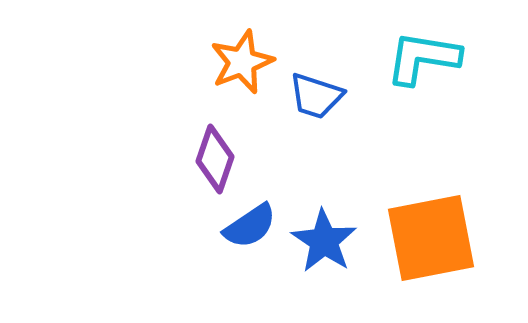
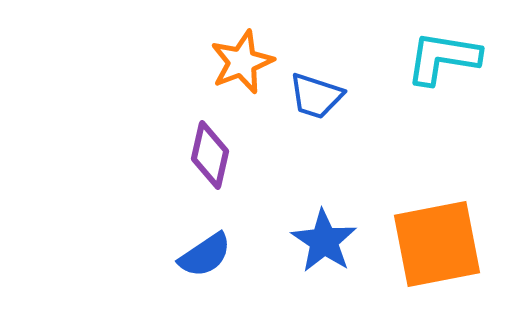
cyan L-shape: moved 20 px right
purple diamond: moved 5 px left, 4 px up; rotated 6 degrees counterclockwise
blue semicircle: moved 45 px left, 29 px down
orange square: moved 6 px right, 6 px down
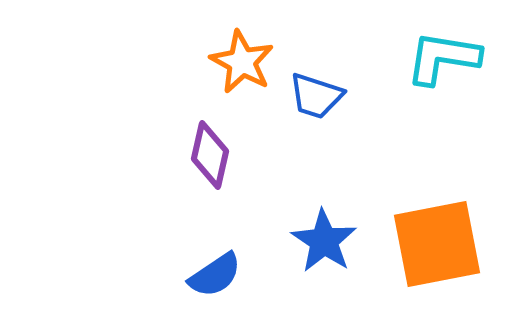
orange star: rotated 22 degrees counterclockwise
blue semicircle: moved 10 px right, 20 px down
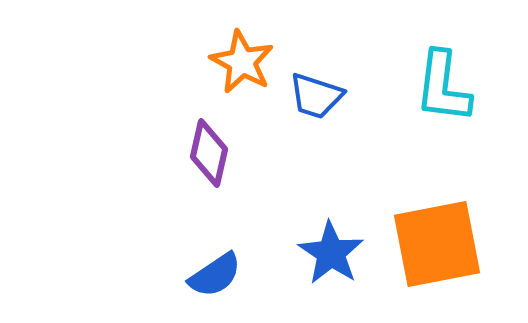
cyan L-shape: moved 29 px down; rotated 92 degrees counterclockwise
purple diamond: moved 1 px left, 2 px up
blue star: moved 7 px right, 12 px down
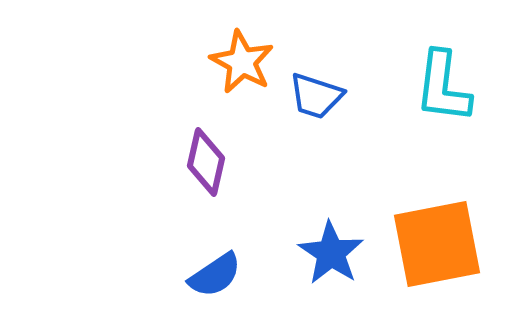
purple diamond: moved 3 px left, 9 px down
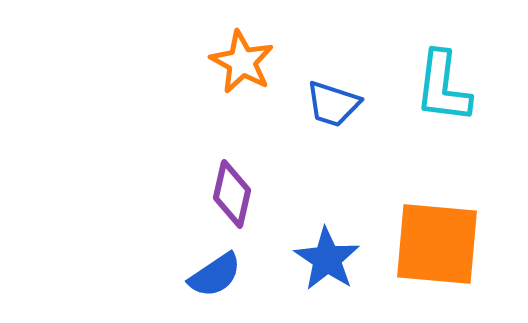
blue trapezoid: moved 17 px right, 8 px down
purple diamond: moved 26 px right, 32 px down
orange square: rotated 16 degrees clockwise
blue star: moved 4 px left, 6 px down
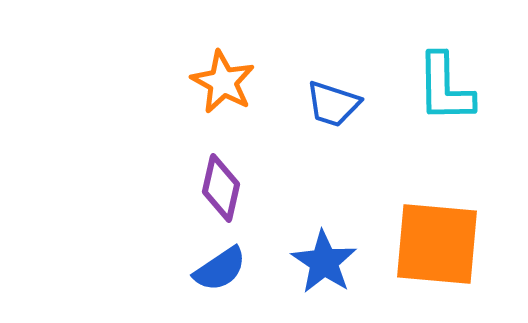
orange star: moved 19 px left, 20 px down
cyan L-shape: moved 2 px right, 1 px down; rotated 8 degrees counterclockwise
purple diamond: moved 11 px left, 6 px up
blue star: moved 3 px left, 3 px down
blue semicircle: moved 5 px right, 6 px up
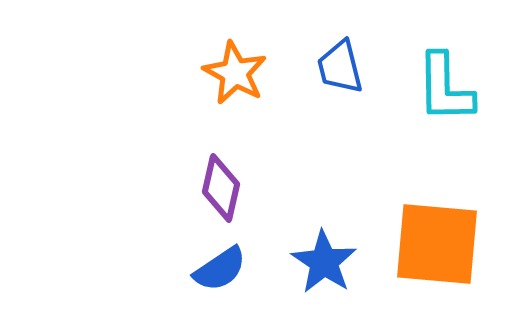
orange star: moved 12 px right, 9 px up
blue trapezoid: moved 7 px right, 37 px up; rotated 58 degrees clockwise
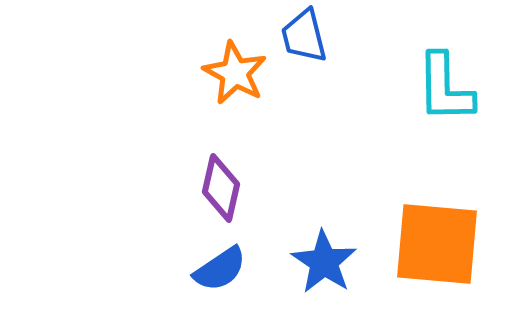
blue trapezoid: moved 36 px left, 31 px up
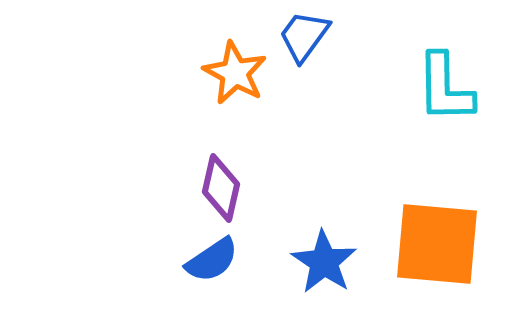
blue trapezoid: rotated 50 degrees clockwise
blue semicircle: moved 8 px left, 9 px up
